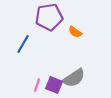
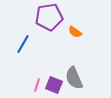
gray semicircle: rotated 100 degrees clockwise
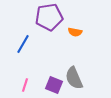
orange semicircle: rotated 24 degrees counterclockwise
pink line: moved 12 px left
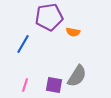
orange semicircle: moved 2 px left
gray semicircle: moved 3 px right, 2 px up; rotated 125 degrees counterclockwise
purple square: rotated 12 degrees counterclockwise
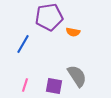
gray semicircle: rotated 65 degrees counterclockwise
purple square: moved 1 px down
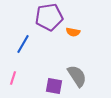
pink line: moved 12 px left, 7 px up
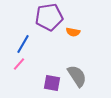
pink line: moved 6 px right, 14 px up; rotated 24 degrees clockwise
purple square: moved 2 px left, 3 px up
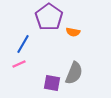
purple pentagon: rotated 28 degrees counterclockwise
pink line: rotated 24 degrees clockwise
gray semicircle: moved 3 px left, 3 px up; rotated 55 degrees clockwise
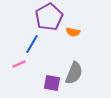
purple pentagon: rotated 8 degrees clockwise
blue line: moved 9 px right
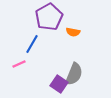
gray semicircle: moved 1 px down
purple square: moved 7 px right, 1 px down; rotated 24 degrees clockwise
